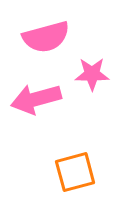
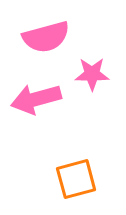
orange square: moved 1 px right, 7 px down
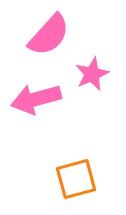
pink semicircle: moved 3 px right, 2 px up; rotated 33 degrees counterclockwise
pink star: rotated 24 degrees counterclockwise
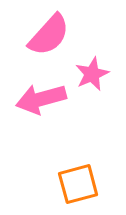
pink arrow: moved 5 px right
orange square: moved 2 px right, 5 px down
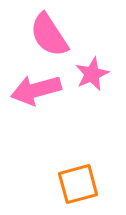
pink semicircle: rotated 105 degrees clockwise
pink arrow: moved 5 px left, 9 px up
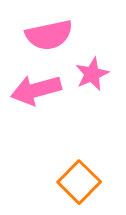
pink semicircle: rotated 69 degrees counterclockwise
orange square: moved 1 px right, 2 px up; rotated 30 degrees counterclockwise
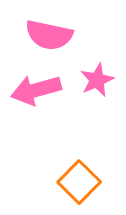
pink semicircle: rotated 24 degrees clockwise
pink star: moved 5 px right, 6 px down
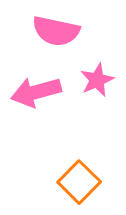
pink semicircle: moved 7 px right, 4 px up
pink arrow: moved 2 px down
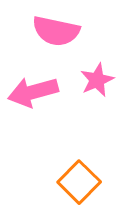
pink arrow: moved 3 px left
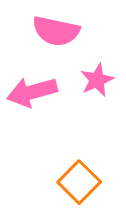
pink arrow: moved 1 px left
